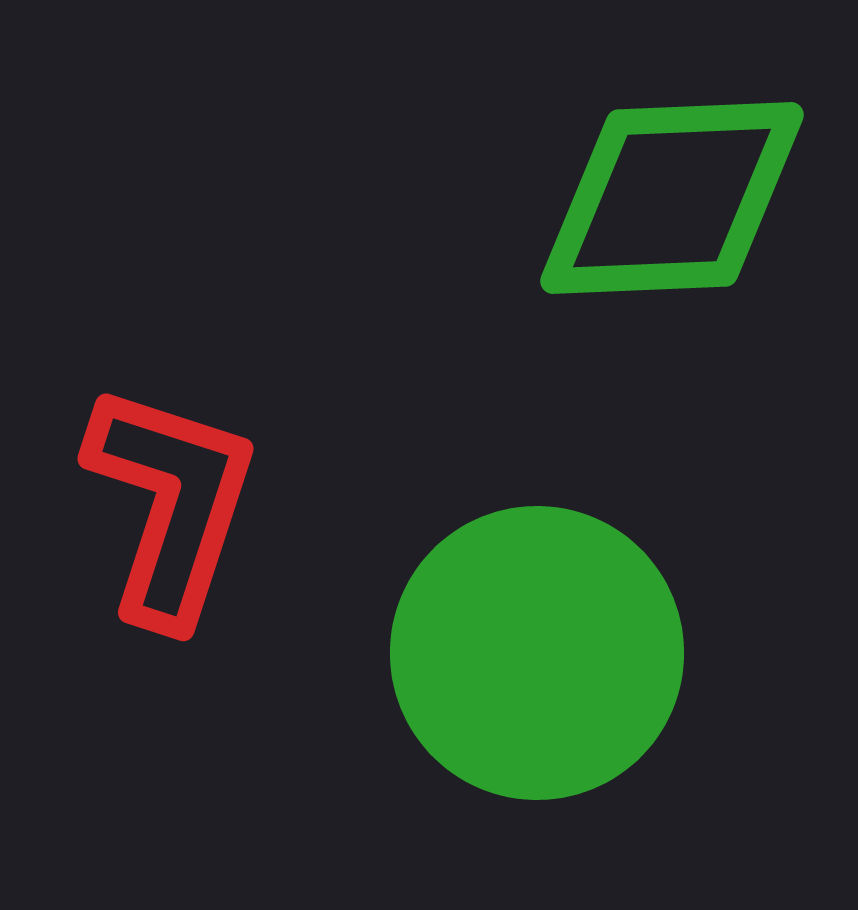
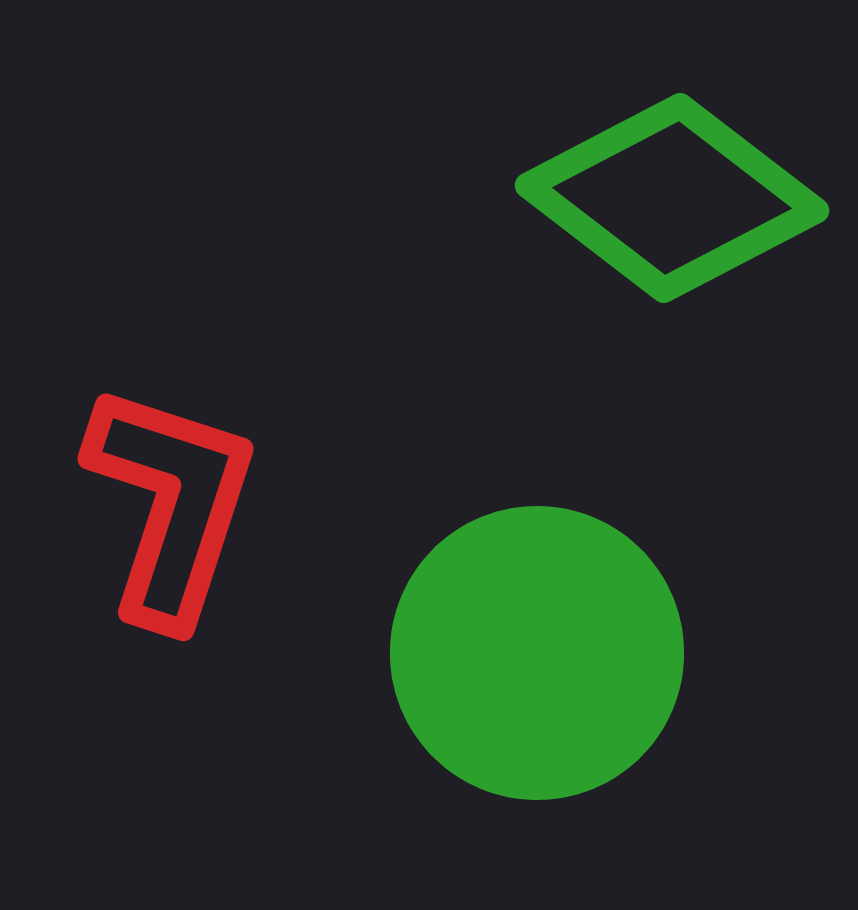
green diamond: rotated 40 degrees clockwise
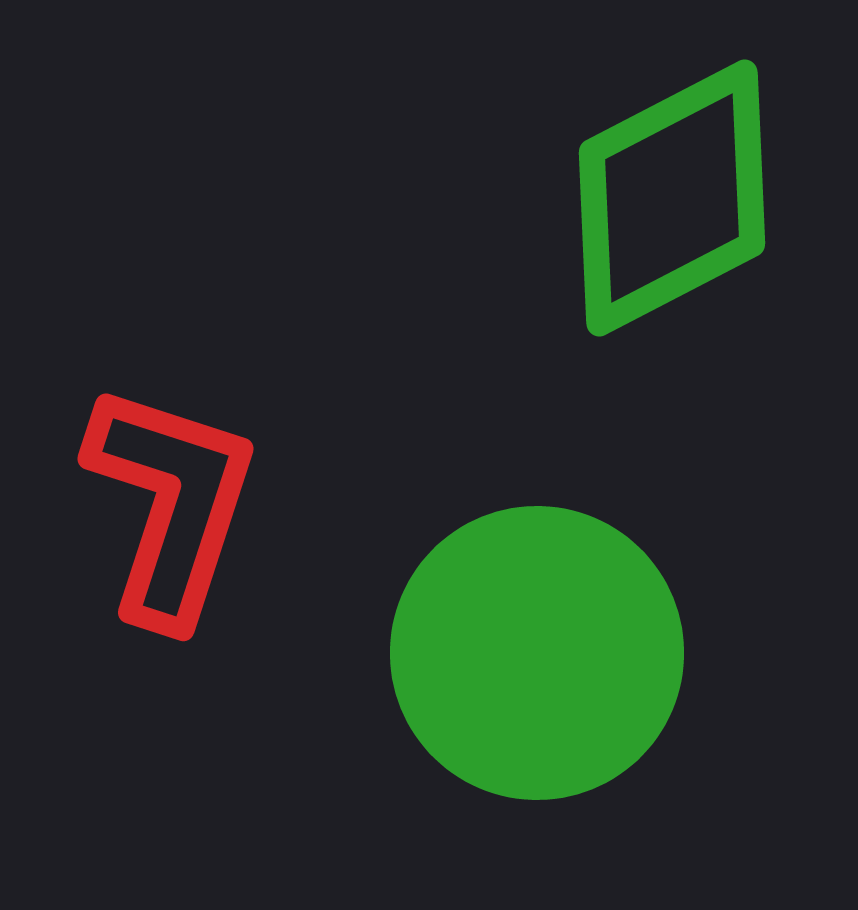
green diamond: rotated 65 degrees counterclockwise
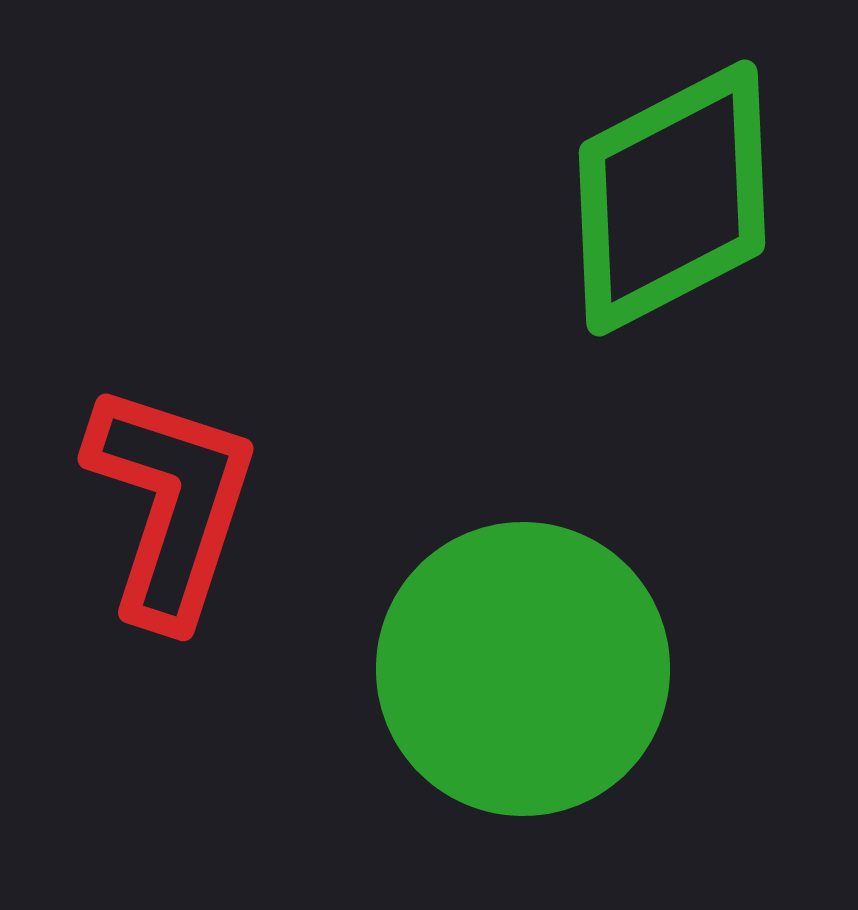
green circle: moved 14 px left, 16 px down
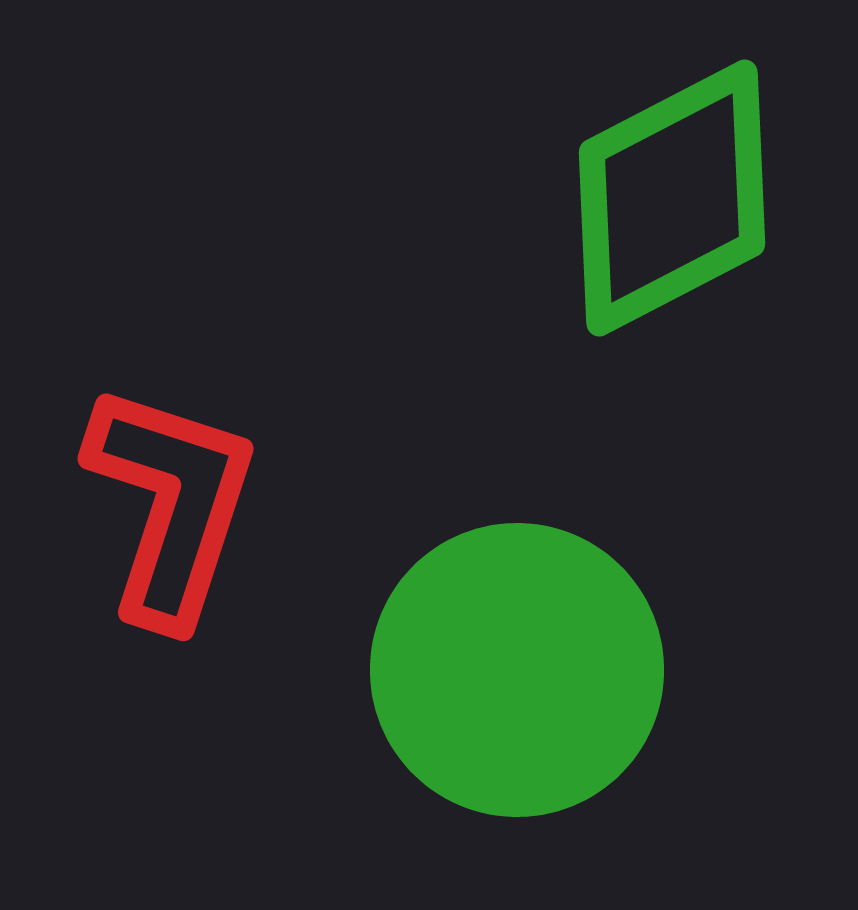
green circle: moved 6 px left, 1 px down
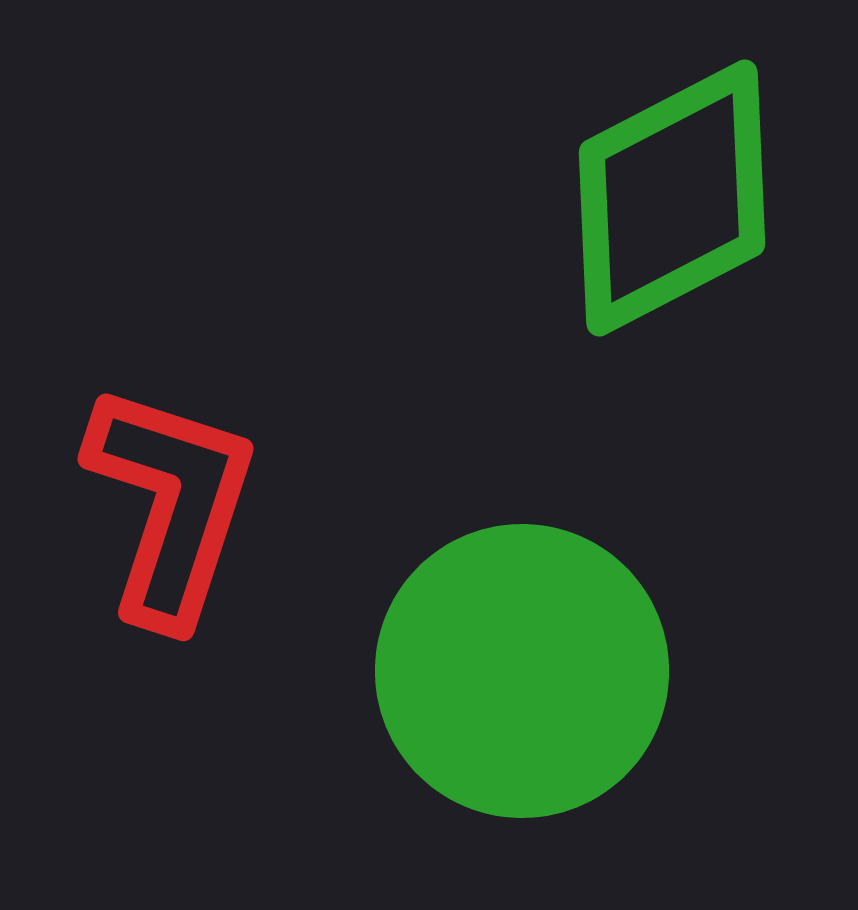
green circle: moved 5 px right, 1 px down
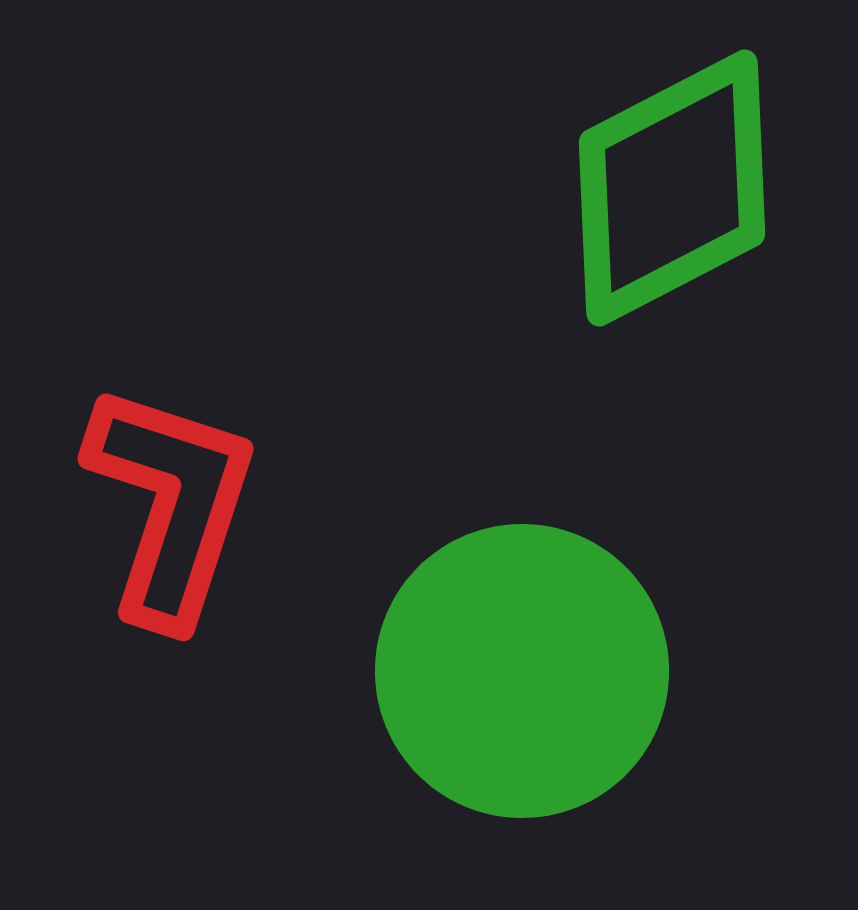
green diamond: moved 10 px up
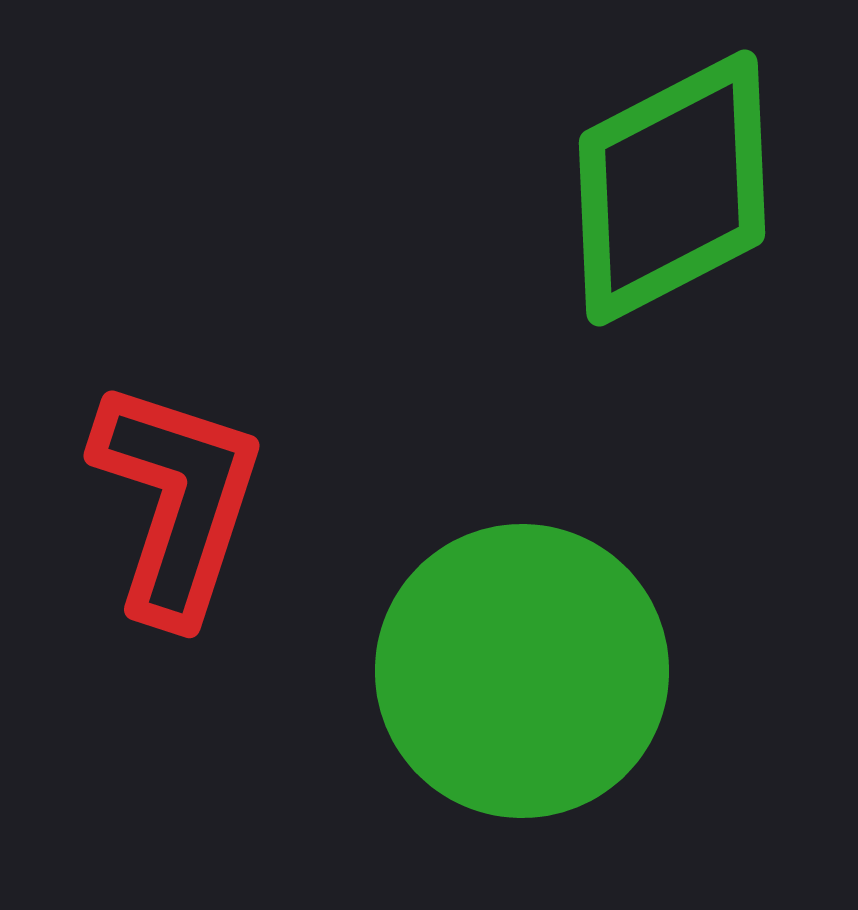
red L-shape: moved 6 px right, 3 px up
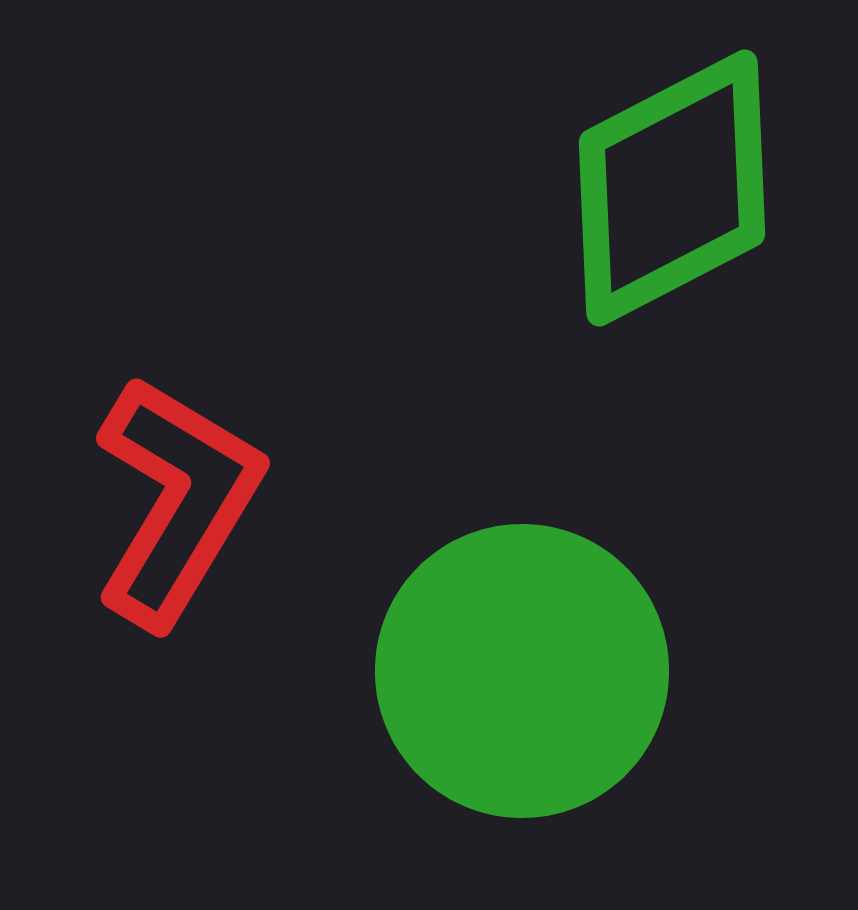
red L-shape: rotated 13 degrees clockwise
